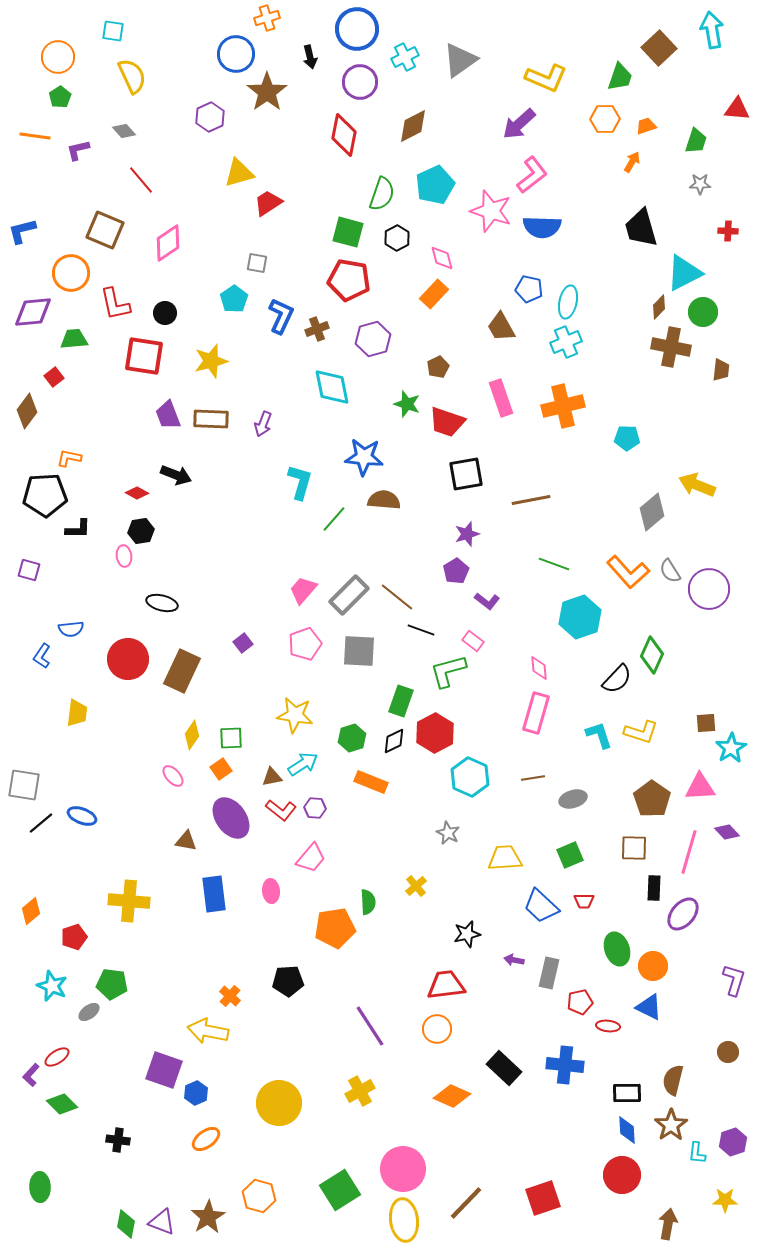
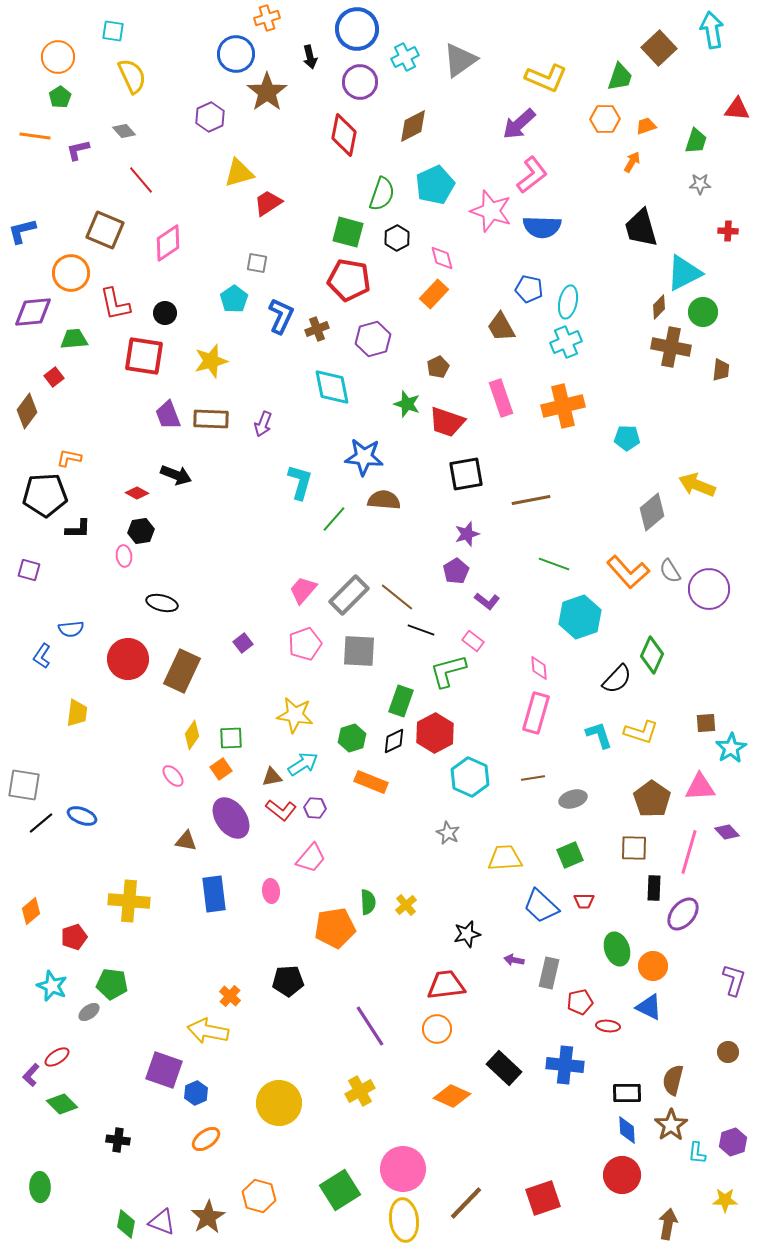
yellow cross at (416, 886): moved 10 px left, 19 px down
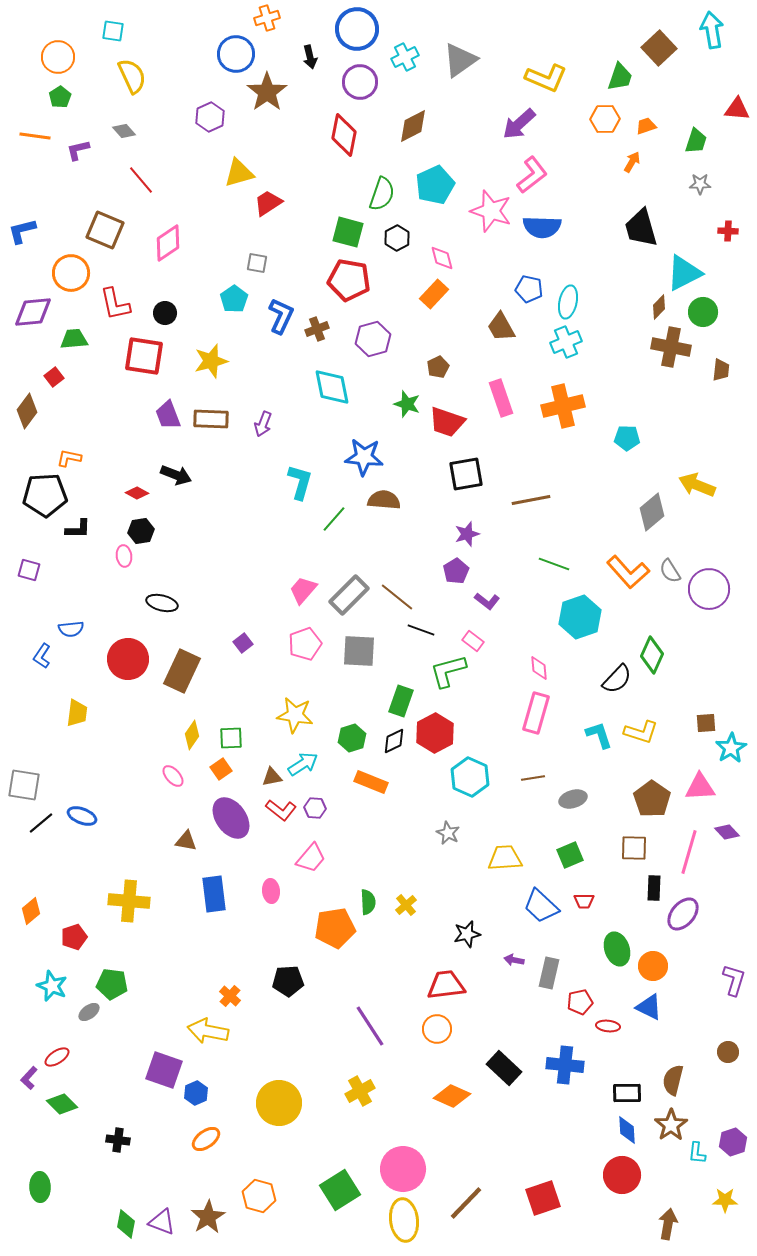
purple L-shape at (31, 1075): moved 2 px left, 3 px down
